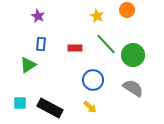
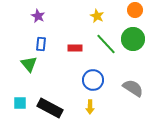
orange circle: moved 8 px right
green circle: moved 16 px up
green triangle: moved 1 px right, 1 px up; rotated 36 degrees counterclockwise
yellow arrow: rotated 48 degrees clockwise
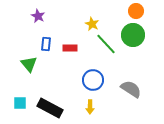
orange circle: moved 1 px right, 1 px down
yellow star: moved 5 px left, 8 px down
green circle: moved 4 px up
blue rectangle: moved 5 px right
red rectangle: moved 5 px left
gray semicircle: moved 2 px left, 1 px down
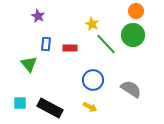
yellow arrow: rotated 64 degrees counterclockwise
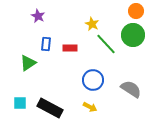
green triangle: moved 1 px left, 1 px up; rotated 36 degrees clockwise
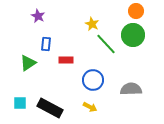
red rectangle: moved 4 px left, 12 px down
gray semicircle: rotated 35 degrees counterclockwise
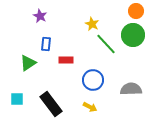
purple star: moved 2 px right
cyan square: moved 3 px left, 4 px up
black rectangle: moved 1 px right, 4 px up; rotated 25 degrees clockwise
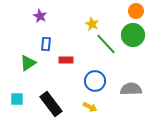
blue circle: moved 2 px right, 1 px down
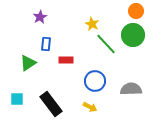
purple star: moved 1 px down; rotated 16 degrees clockwise
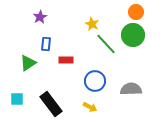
orange circle: moved 1 px down
